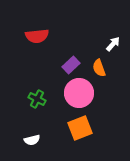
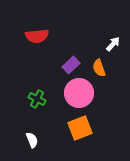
white semicircle: rotated 98 degrees counterclockwise
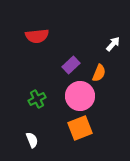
orange semicircle: moved 5 px down; rotated 138 degrees counterclockwise
pink circle: moved 1 px right, 3 px down
green cross: rotated 36 degrees clockwise
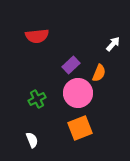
pink circle: moved 2 px left, 3 px up
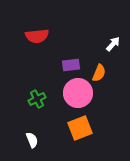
purple rectangle: rotated 36 degrees clockwise
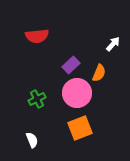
purple rectangle: rotated 36 degrees counterclockwise
pink circle: moved 1 px left
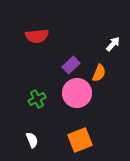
orange square: moved 12 px down
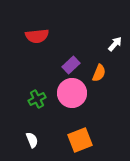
white arrow: moved 2 px right
pink circle: moved 5 px left
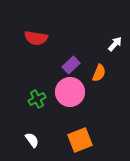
red semicircle: moved 1 px left, 2 px down; rotated 15 degrees clockwise
pink circle: moved 2 px left, 1 px up
white semicircle: rotated 14 degrees counterclockwise
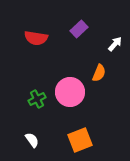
purple rectangle: moved 8 px right, 36 px up
